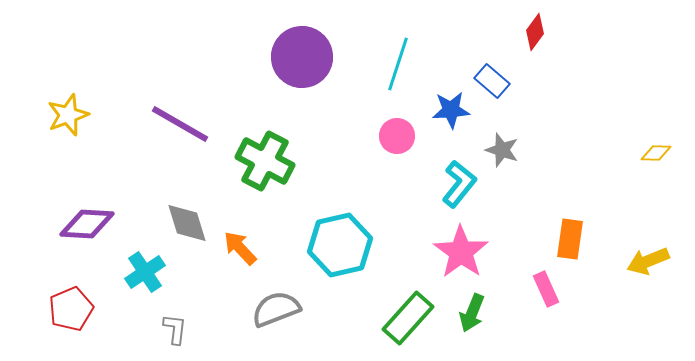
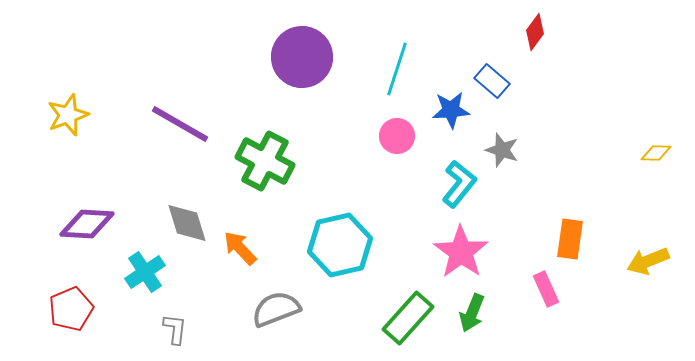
cyan line: moved 1 px left, 5 px down
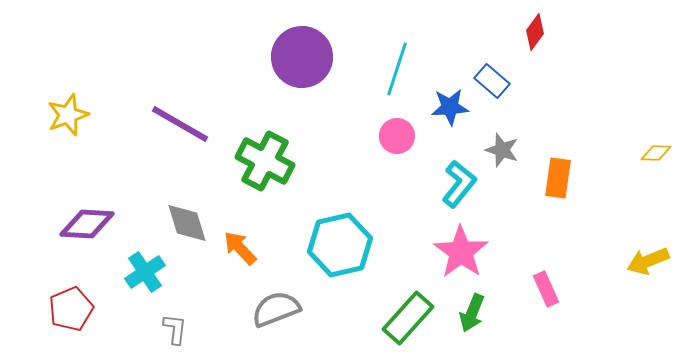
blue star: moved 1 px left, 3 px up
orange rectangle: moved 12 px left, 61 px up
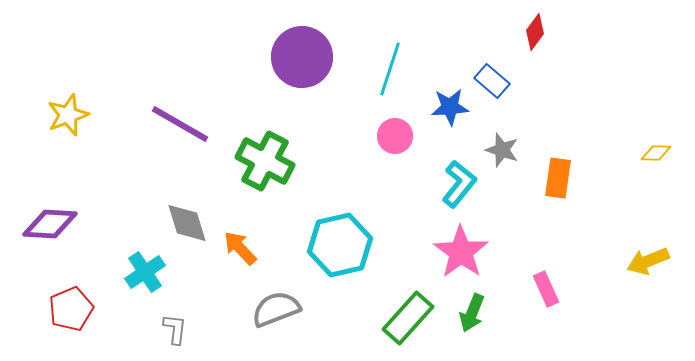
cyan line: moved 7 px left
pink circle: moved 2 px left
purple diamond: moved 37 px left
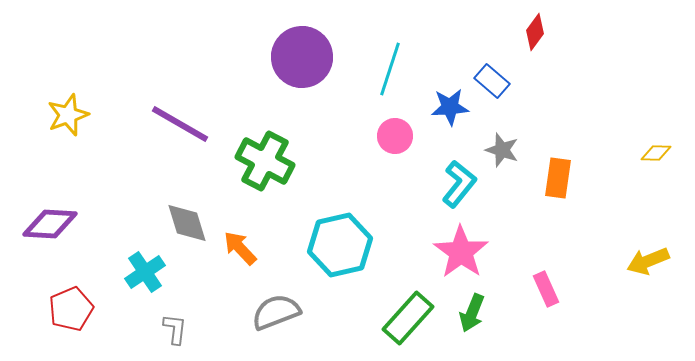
gray semicircle: moved 3 px down
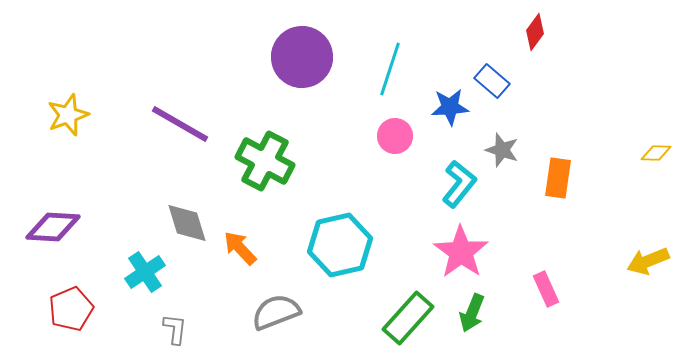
purple diamond: moved 3 px right, 3 px down
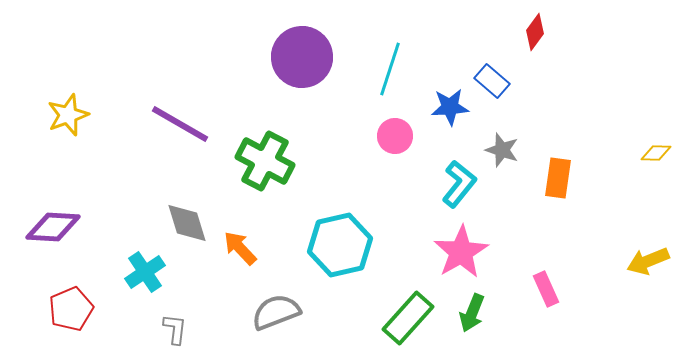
pink star: rotated 6 degrees clockwise
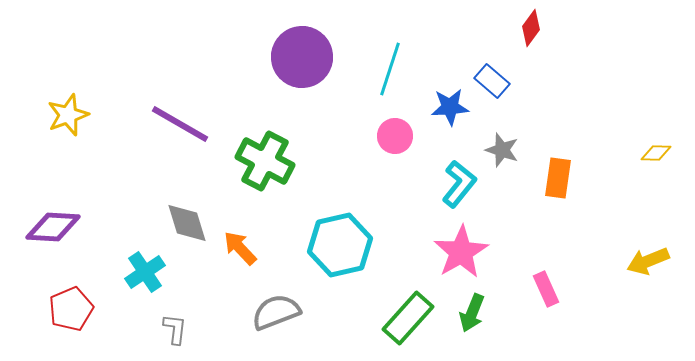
red diamond: moved 4 px left, 4 px up
